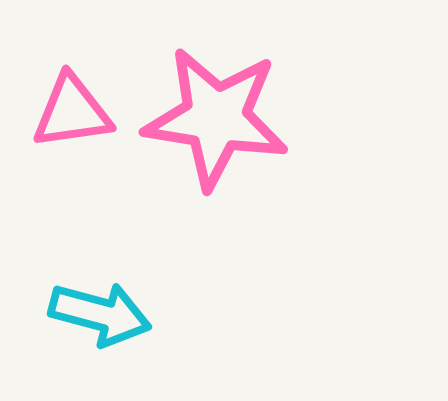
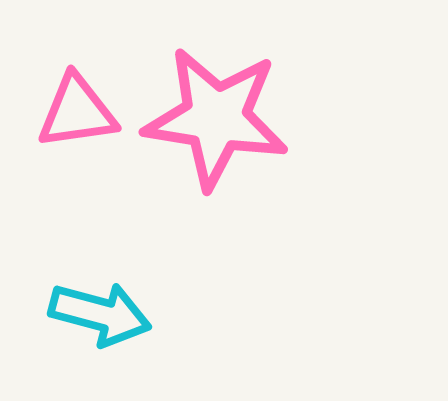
pink triangle: moved 5 px right
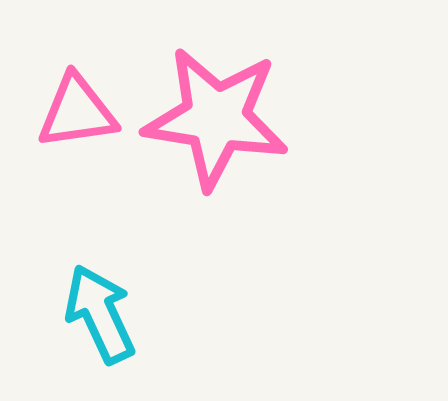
cyan arrow: rotated 130 degrees counterclockwise
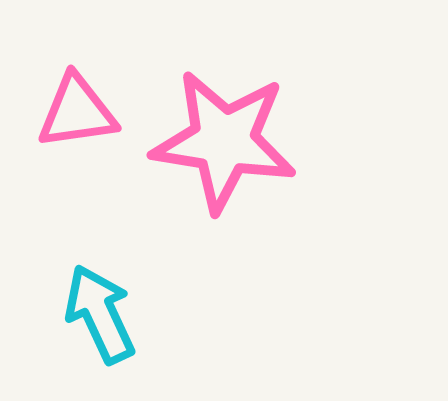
pink star: moved 8 px right, 23 px down
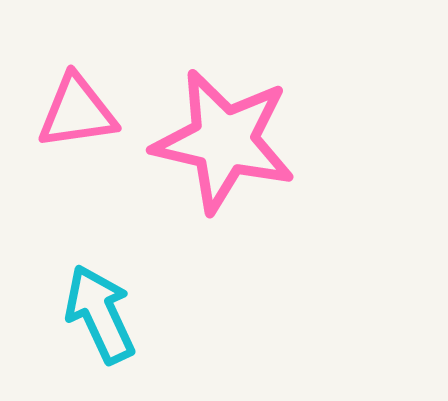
pink star: rotated 4 degrees clockwise
